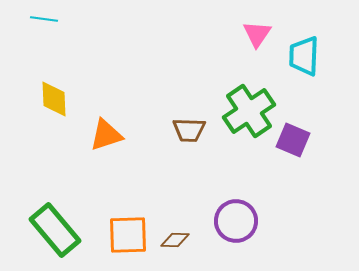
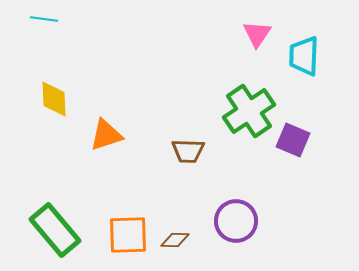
brown trapezoid: moved 1 px left, 21 px down
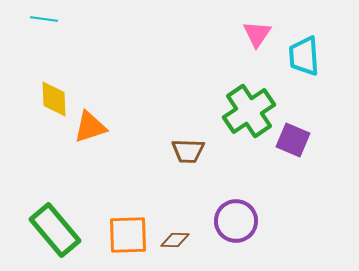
cyan trapezoid: rotated 6 degrees counterclockwise
orange triangle: moved 16 px left, 8 px up
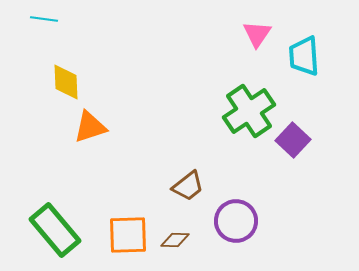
yellow diamond: moved 12 px right, 17 px up
purple square: rotated 20 degrees clockwise
brown trapezoid: moved 35 px down; rotated 40 degrees counterclockwise
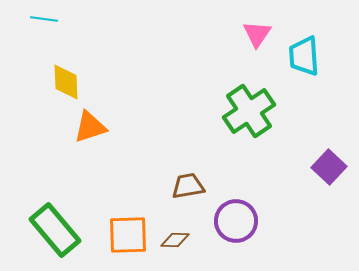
purple square: moved 36 px right, 27 px down
brown trapezoid: rotated 152 degrees counterclockwise
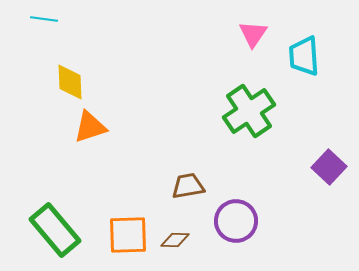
pink triangle: moved 4 px left
yellow diamond: moved 4 px right
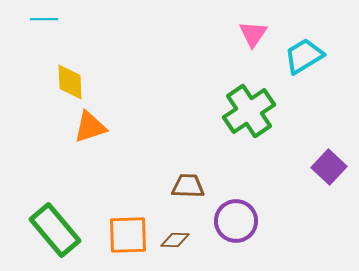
cyan line: rotated 8 degrees counterclockwise
cyan trapezoid: rotated 63 degrees clockwise
brown trapezoid: rotated 12 degrees clockwise
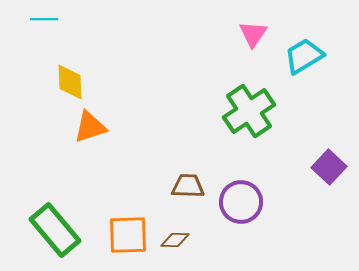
purple circle: moved 5 px right, 19 px up
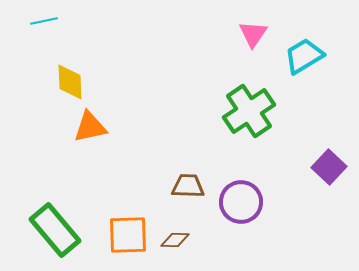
cyan line: moved 2 px down; rotated 12 degrees counterclockwise
orange triangle: rotated 6 degrees clockwise
